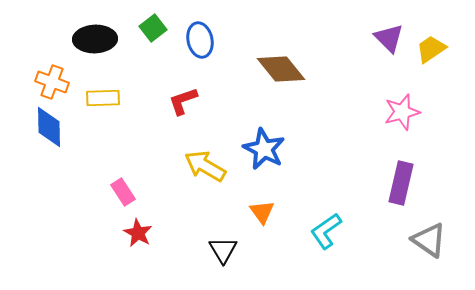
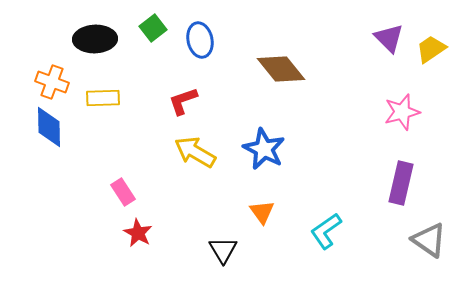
yellow arrow: moved 10 px left, 14 px up
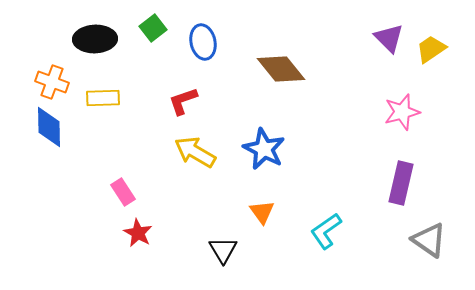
blue ellipse: moved 3 px right, 2 px down
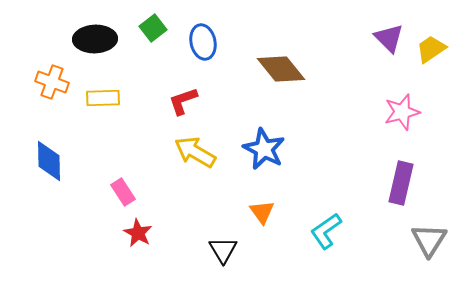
blue diamond: moved 34 px down
gray triangle: rotated 27 degrees clockwise
